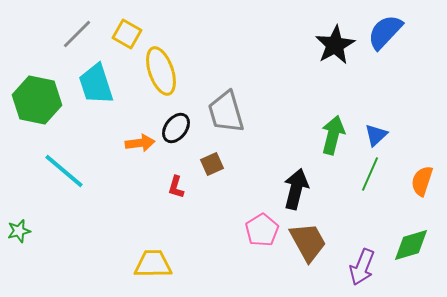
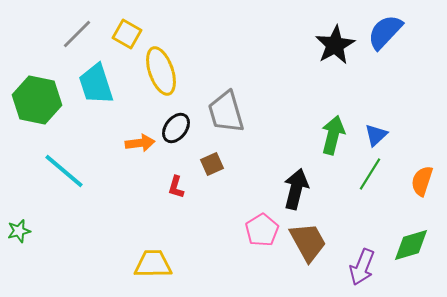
green line: rotated 8 degrees clockwise
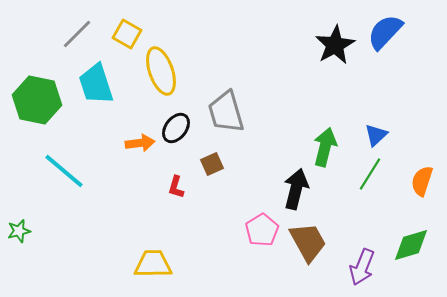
green arrow: moved 8 px left, 12 px down
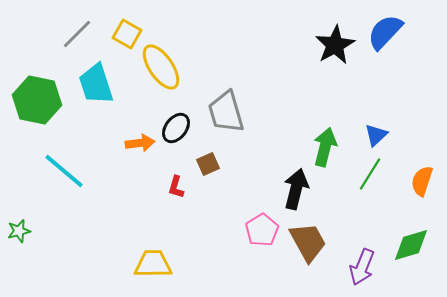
yellow ellipse: moved 4 px up; rotated 15 degrees counterclockwise
brown square: moved 4 px left
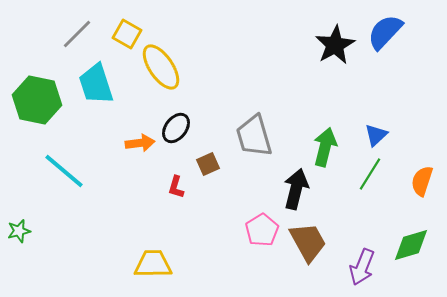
gray trapezoid: moved 28 px right, 24 px down
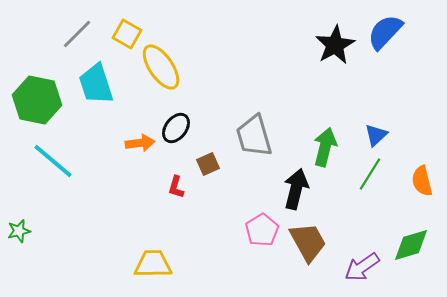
cyan line: moved 11 px left, 10 px up
orange semicircle: rotated 32 degrees counterclockwise
purple arrow: rotated 33 degrees clockwise
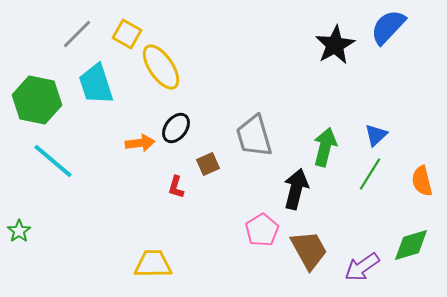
blue semicircle: moved 3 px right, 5 px up
green star: rotated 20 degrees counterclockwise
brown trapezoid: moved 1 px right, 8 px down
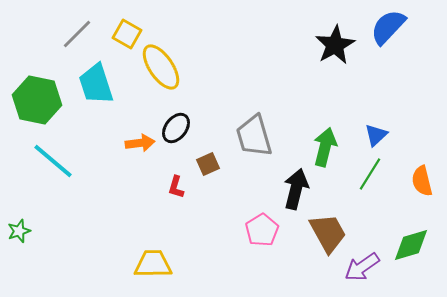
green star: rotated 15 degrees clockwise
brown trapezoid: moved 19 px right, 17 px up
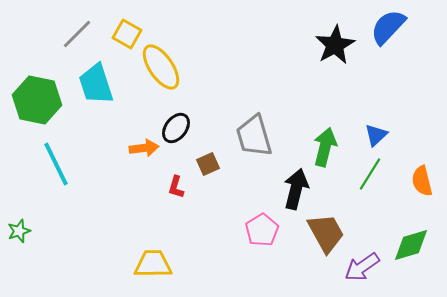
orange arrow: moved 4 px right, 5 px down
cyan line: moved 3 px right, 3 px down; rotated 24 degrees clockwise
brown trapezoid: moved 2 px left
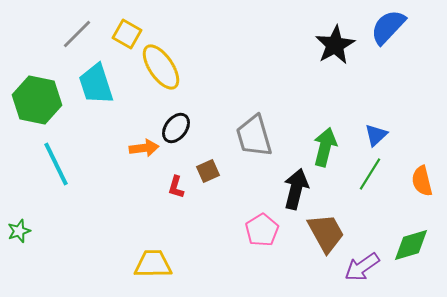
brown square: moved 7 px down
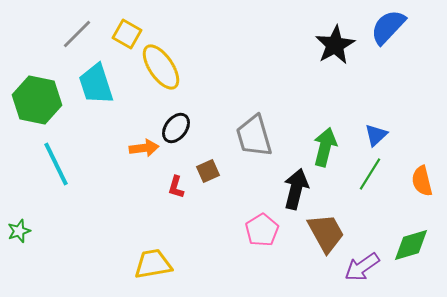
yellow trapezoid: rotated 9 degrees counterclockwise
